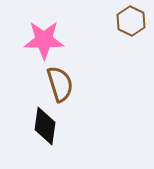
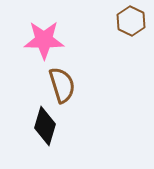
brown semicircle: moved 2 px right, 1 px down
black diamond: rotated 9 degrees clockwise
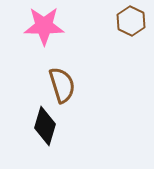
pink star: moved 14 px up
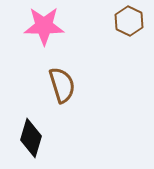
brown hexagon: moved 2 px left
black diamond: moved 14 px left, 12 px down
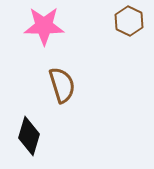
black diamond: moved 2 px left, 2 px up
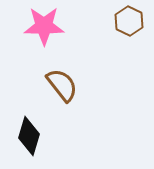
brown semicircle: rotated 21 degrees counterclockwise
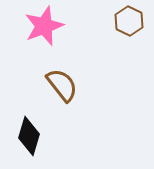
pink star: rotated 21 degrees counterclockwise
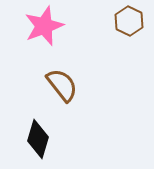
black diamond: moved 9 px right, 3 px down
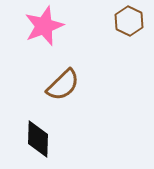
brown semicircle: moved 1 px right; rotated 84 degrees clockwise
black diamond: rotated 15 degrees counterclockwise
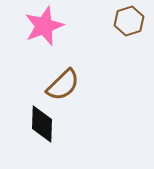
brown hexagon: rotated 16 degrees clockwise
black diamond: moved 4 px right, 15 px up
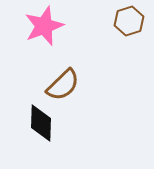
black diamond: moved 1 px left, 1 px up
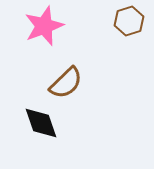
brown semicircle: moved 3 px right, 2 px up
black diamond: rotated 21 degrees counterclockwise
